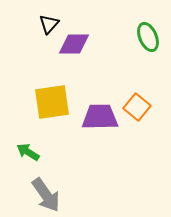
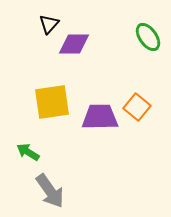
green ellipse: rotated 12 degrees counterclockwise
gray arrow: moved 4 px right, 4 px up
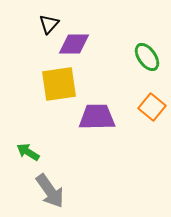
green ellipse: moved 1 px left, 20 px down
yellow square: moved 7 px right, 18 px up
orange square: moved 15 px right
purple trapezoid: moved 3 px left
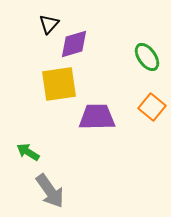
purple diamond: rotated 16 degrees counterclockwise
